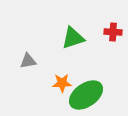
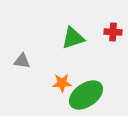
gray triangle: moved 6 px left; rotated 18 degrees clockwise
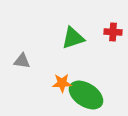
green ellipse: rotated 68 degrees clockwise
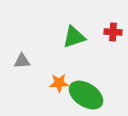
green triangle: moved 1 px right, 1 px up
gray triangle: rotated 12 degrees counterclockwise
orange star: moved 3 px left
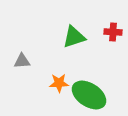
green ellipse: moved 3 px right
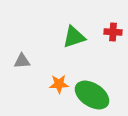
orange star: moved 1 px down
green ellipse: moved 3 px right
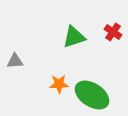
red cross: rotated 30 degrees clockwise
gray triangle: moved 7 px left
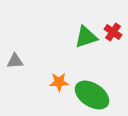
green triangle: moved 12 px right
orange star: moved 2 px up
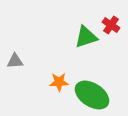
red cross: moved 2 px left, 7 px up
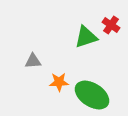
gray triangle: moved 18 px right
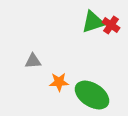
green triangle: moved 7 px right, 15 px up
